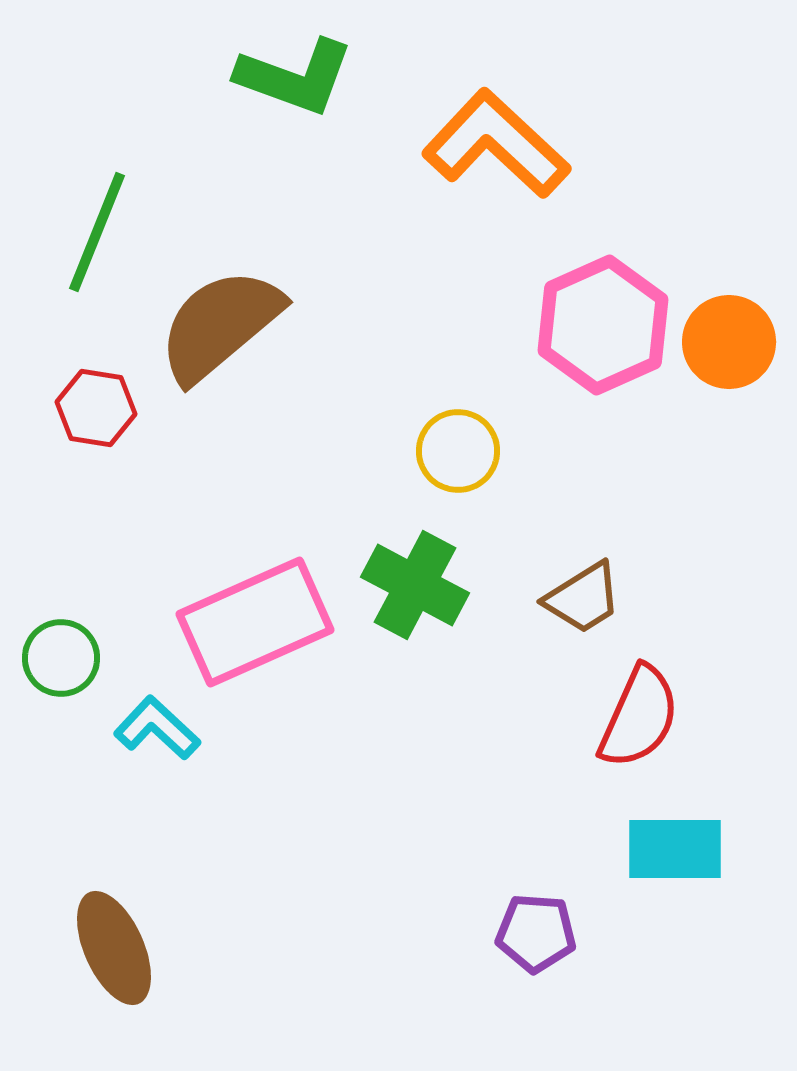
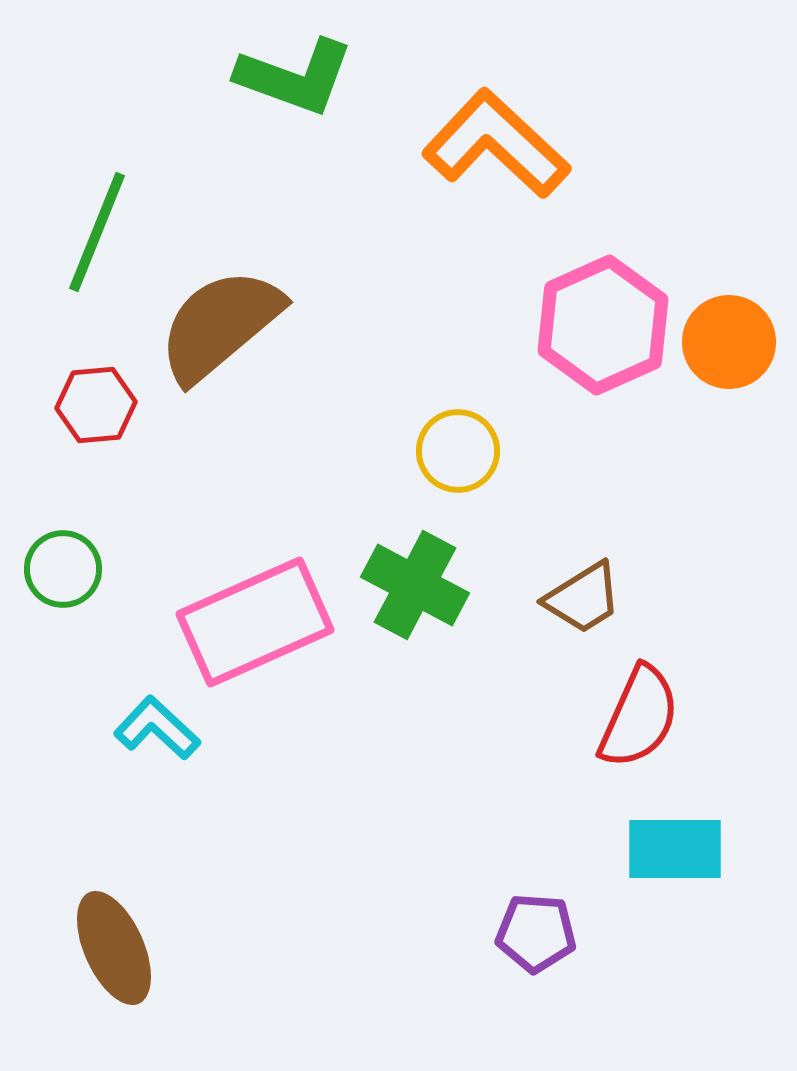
red hexagon: moved 3 px up; rotated 14 degrees counterclockwise
green circle: moved 2 px right, 89 px up
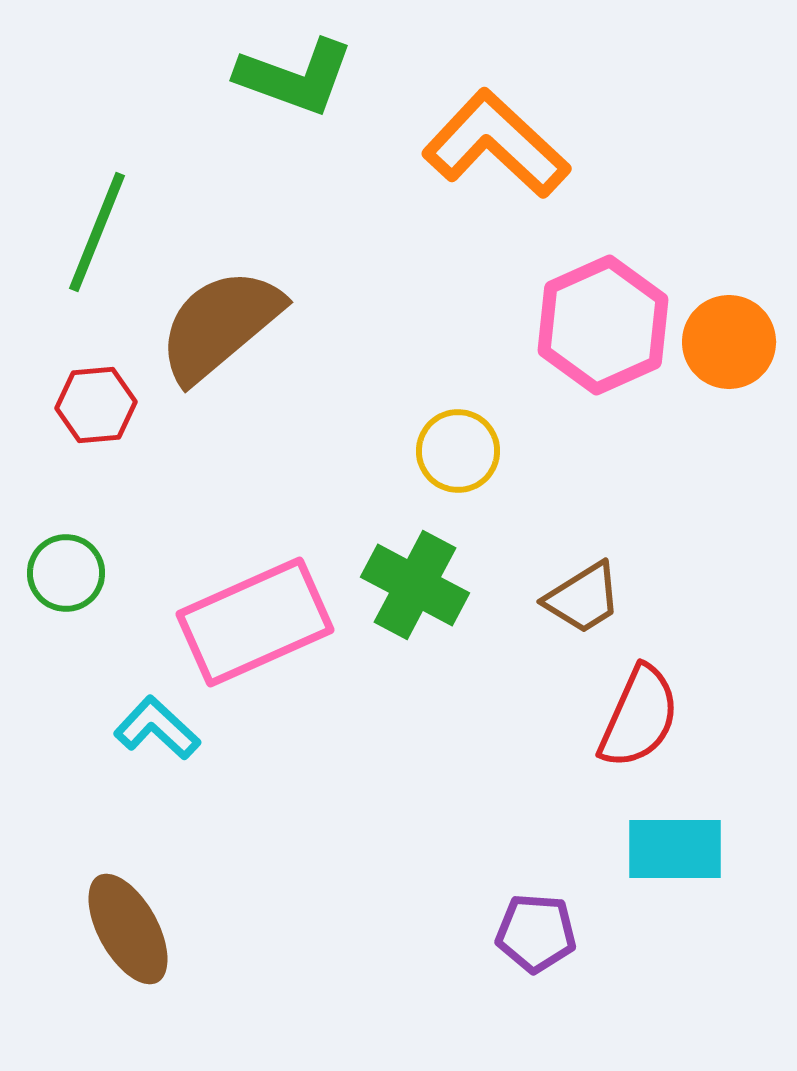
green circle: moved 3 px right, 4 px down
brown ellipse: moved 14 px right, 19 px up; rotated 5 degrees counterclockwise
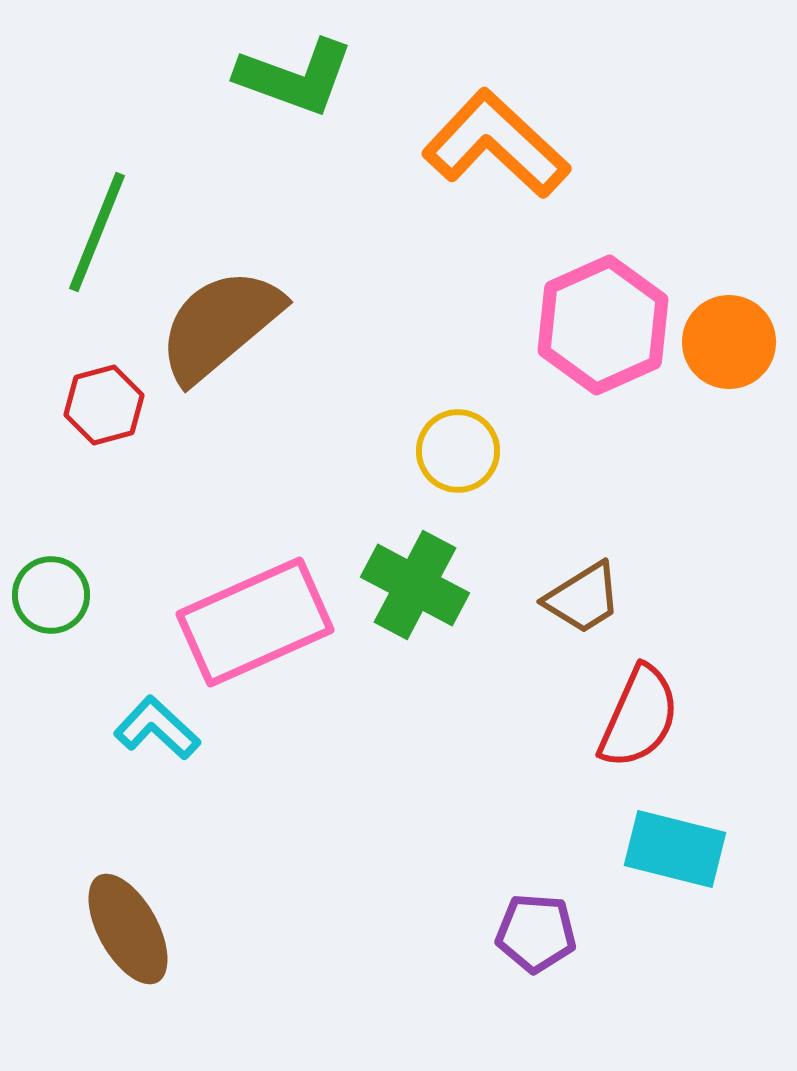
red hexagon: moved 8 px right; rotated 10 degrees counterclockwise
green circle: moved 15 px left, 22 px down
cyan rectangle: rotated 14 degrees clockwise
